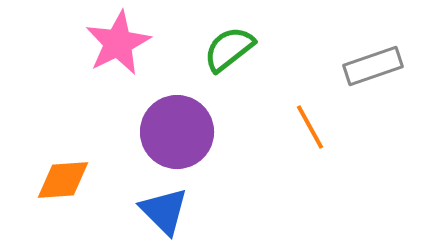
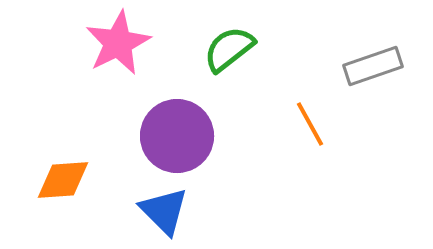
orange line: moved 3 px up
purple circle: moved 4 px down
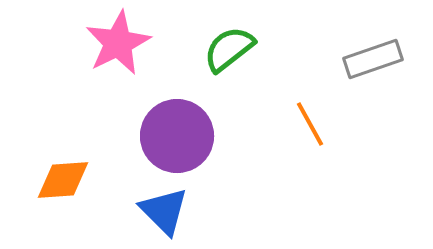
gray rectangle: moved 7 px up
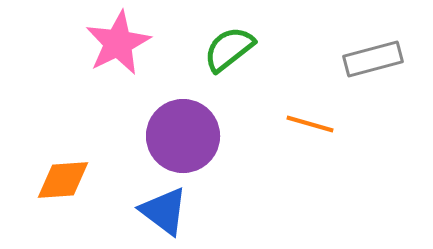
gray rectangle: rotated 4 degrees clockwise
orange line: rotated 45 degrees counterclockwise
purple circle: moved 6 px right
blue triangle: rotated 8 degrees counterclockwise
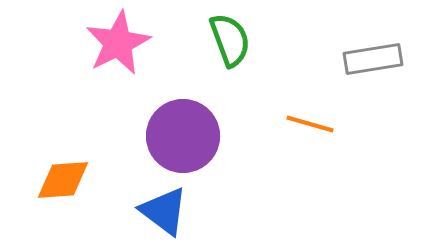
green semicircle: moved 1 px right, 9 px up; rotated 108 degrees clockwise
gray rectangle: rotated 6 degrees clockwise
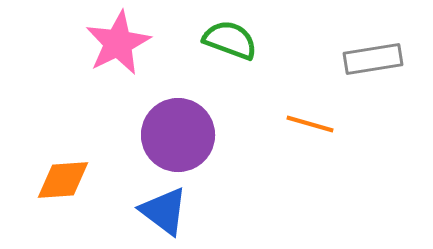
green semicircle: rotated 50 degrees counterclockwise
purple circle: moved 5 px left, 1 px up
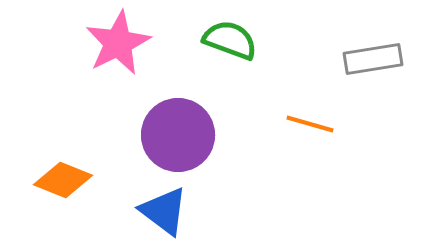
orange diamond: rotated 26 degrees clockwise
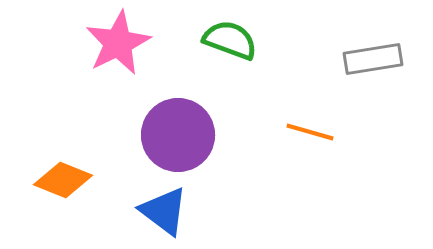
orange line: moved 8 px down
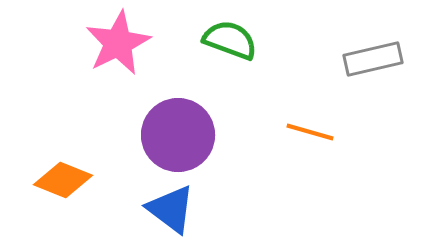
gray rectangle: rotated 4 degrees counterclockwise
blue triangle: moved 7 px right, 2 px up
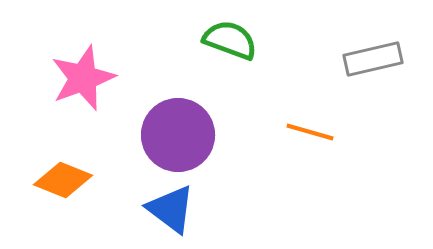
pink star: moved 35 px left, 35 px down; rotated 6 degrees clockwise
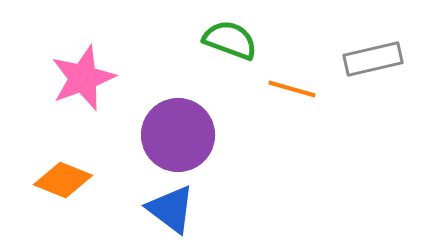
orange line: moved 18 px left, 43 px up
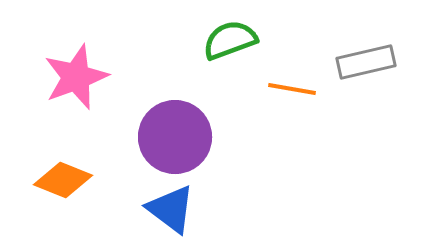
green semicircle: rotated 40 degrees counterclockwise
gray rectangle: moved 7 px left, 3 px down
pink star: moved 7 px left, 1 px up
orange line: rotated 6 degrees counterclockwise
purple circle: moved 3 px left, 2 px down
